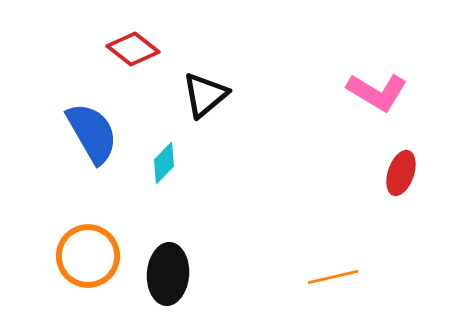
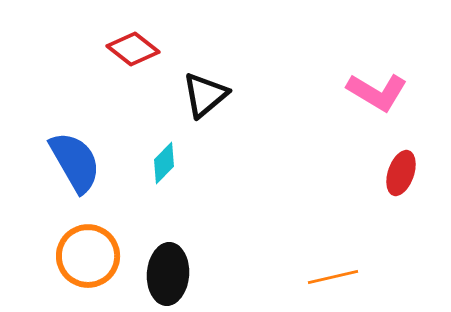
blue semicircle: moved 17 px left, 29 px down
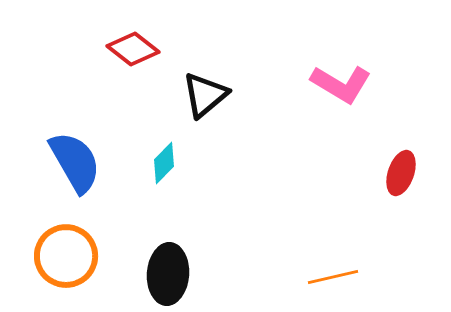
pink L-shape: moved 36 px left, 8 px up
orange circle: moved 22 px left
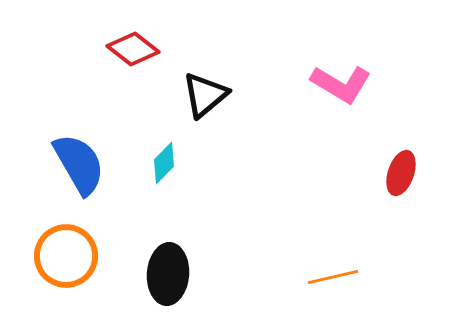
blue semicircle: moved 4 px right, 2 px down
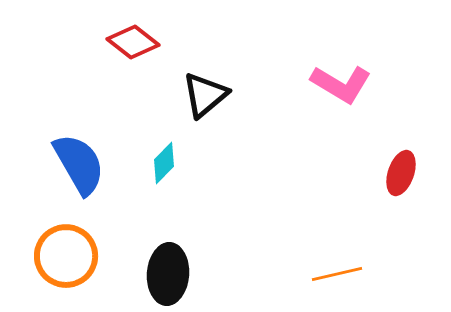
red diamond: moved 7 px up
orange line: moved 4 px right, 3 px up
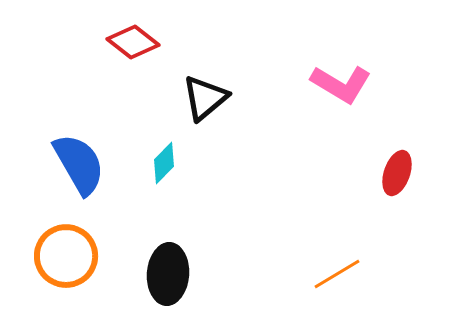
black triangle: moved 3 px down
red ellipse: moved 4 px left
orange line: rotated 18 degrees counterclockwise
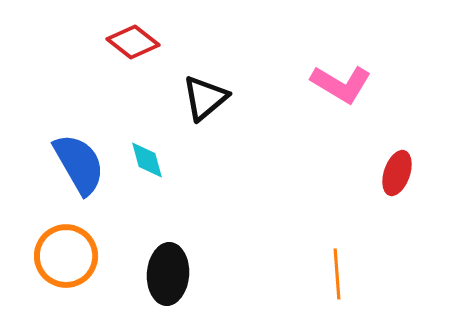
cyan diamond: moved 17 px left, 3 px up; rotated 60 degrees counterclockwise
orange line: rotated 63 degrees counterclockwise
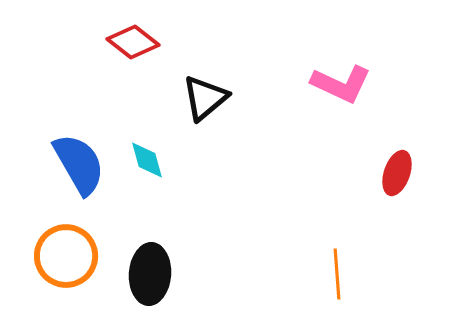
pink L-shape: rotated 6 degrees counterclockwise
black ellipse: moved 18 px left
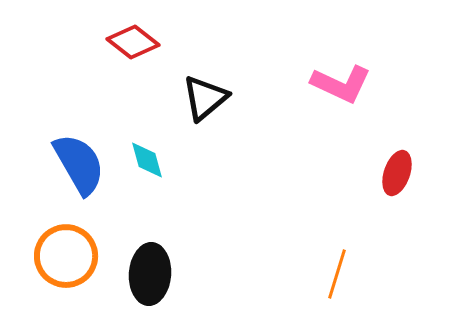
orange line: rotated 21 degrees clockwise
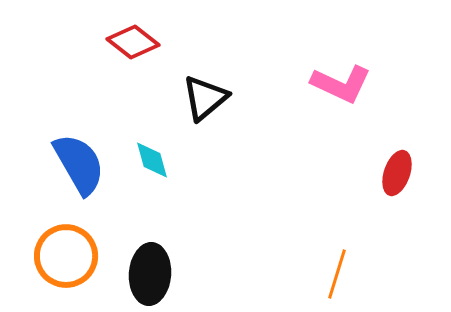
cyan diamond: moved 5 px right
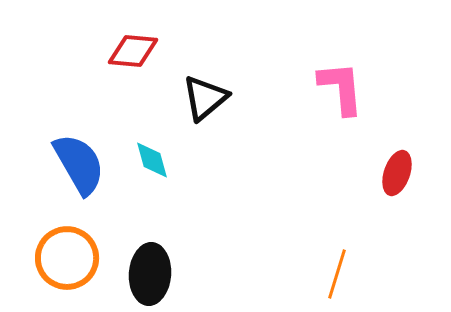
red diamond: moved 9 px down; rotated 33 degrees counterclockwise
pink L-shape: moved 4 px down; rotated 120 degrees counterclockwise
orange circle: moved 1 px right, 2 px down
